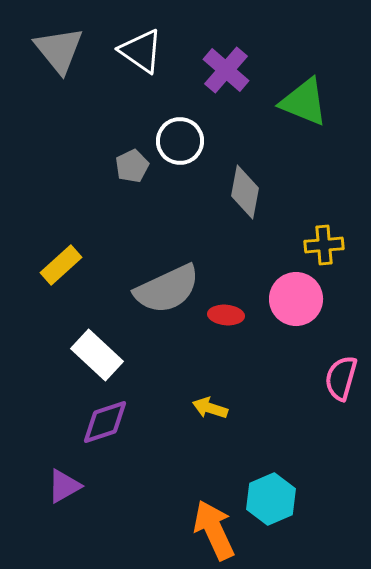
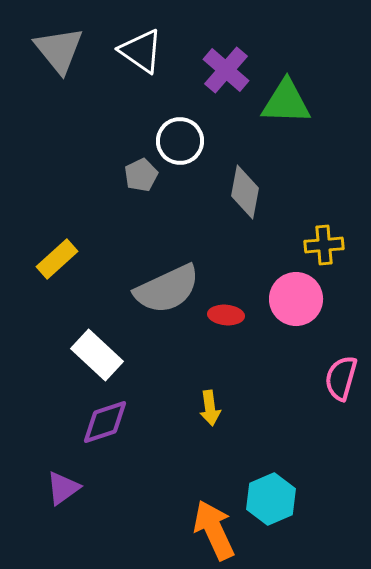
green triangle: moved 18 px left; rotated 20 degrees counterclockwise
gray pentagon: moved 9 px right, 9 px down
yellow rectangle: moved 4 px left, 6 px up
yellow arrow: rotated 116 degrees counterclockwise
purple triangle: moved 1 px left, 2 px down; rotated 6 degrees counterclockwise
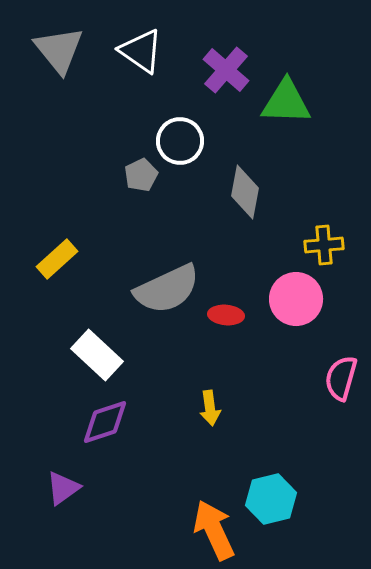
cyan hexagon: rotated 9 degrees clockwise
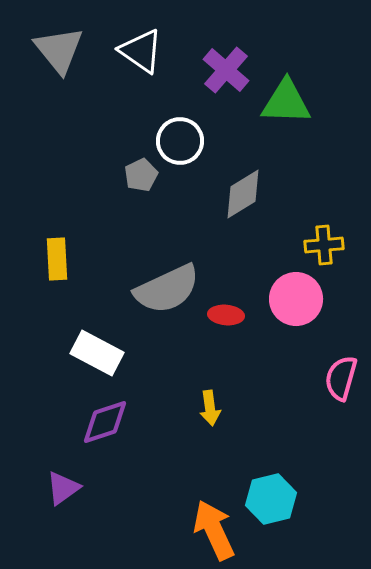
gray diamond: moved 2 px left, 2 px down; rotated 48 degrees clockwise
yellow rectangle: rotated 51 degrees counterclockwise
white rectangle: moved 2 px up; rotated 15 degrees counterclockwise
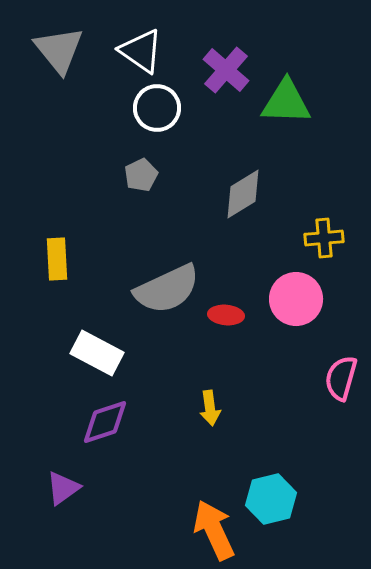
white circle: moved 23 px left, 33 px up
yellow cross: moved 7 px up
